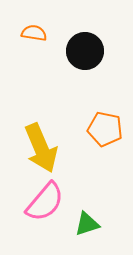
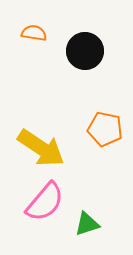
yellow arrow: rotated 33 degrees counterclockwise
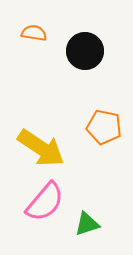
orange pentagon: moved 1 px left, 2 px up
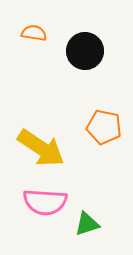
pink semicircle: rotated 54 degrees clockwise
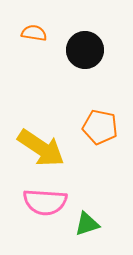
black circle: moved 1 px up
orange pentagon: moved 4 px left
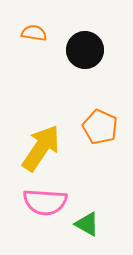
orange pentagon: rotated 12 degrees clockwise
yellow arrow: rotated 90 degrees counterclockwise
green triangle: rotated 48 degrees clockwise
